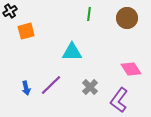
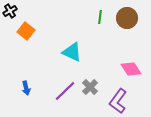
green line: moved 11 px right, 3 px down
orange square: rotated 36 degrees counterclockwise
cyan triangle: rotated 25 degrees clockwise
purple line: moved 14 px right, 6 px down
purple L-shape: moved 1 px left, 1 px down
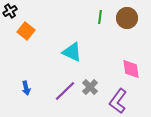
pink diamond: rotated 25 degrees clockwise
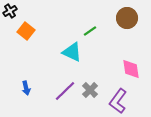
green line: moved 10 px left, 14 px down; rotated 48 degrees clockwise
gray cross: moved 3 px down
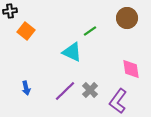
black cross: rotated 24 degrees clockwise
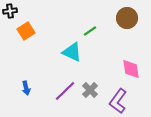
orange square: rotated 18 degrees clockwise
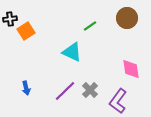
black cross: moved 8 px down
green line: moved 5 px up
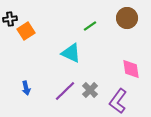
cyan triangle: moved 1 px left, 1 px down
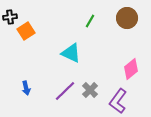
black cross: moved 2 px up
green line: moved 5 px up; rotated 24 degrees counterclockwise
pink diamond: rotated 60 degrees clockwise
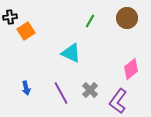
purple line: moved 4 px left, 2 px down; rotated 75 degrees counterclockwise
